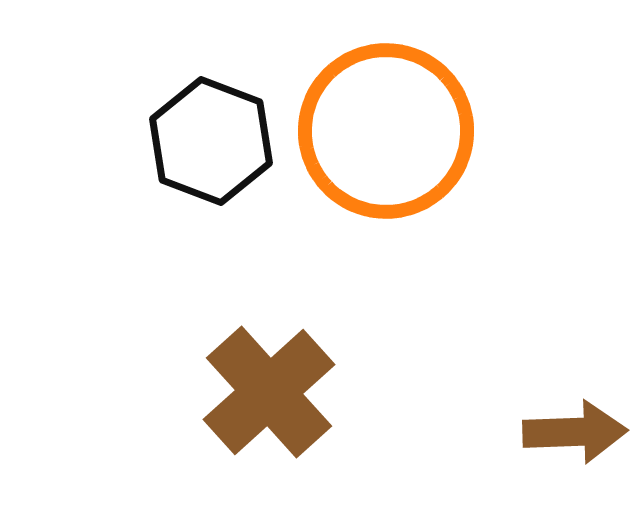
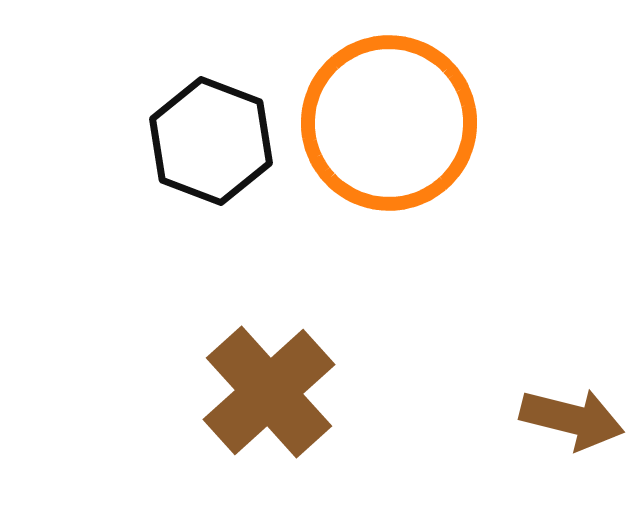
orange circle: moved 3 px right, 8 px up
brown arrow: moved 3 px left, 13 px up; rotated 16 degrees clockwise
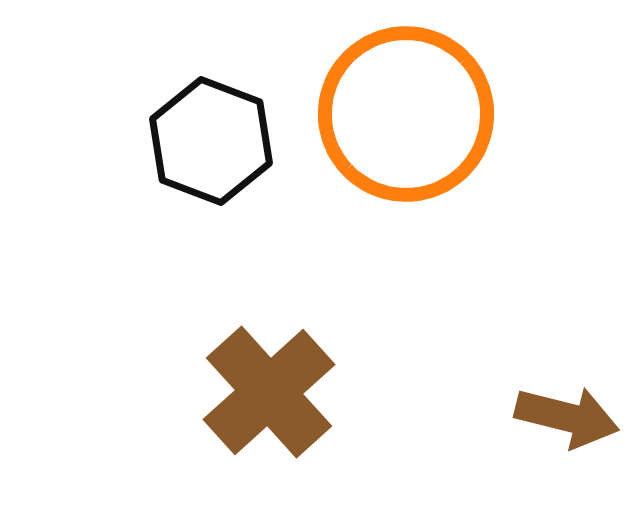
orange circle: moved 17 px right, 9 px up
brown arrow: moved 5 px left, 2 px up
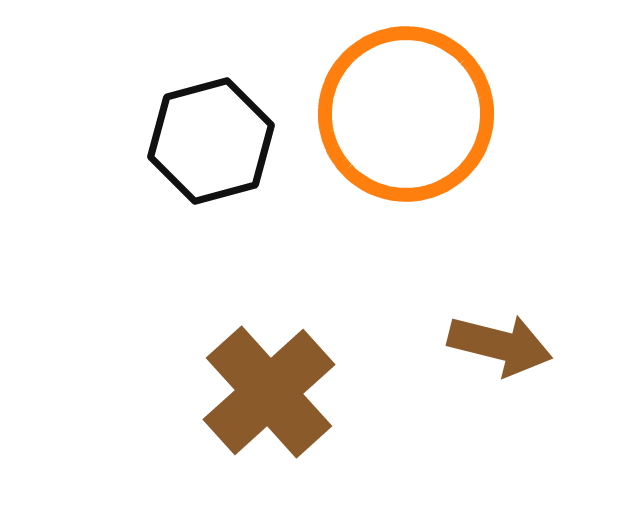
black hexagon: rotated 24 degrees clockwise
brown arrow: moved 67 px left, 72 px up
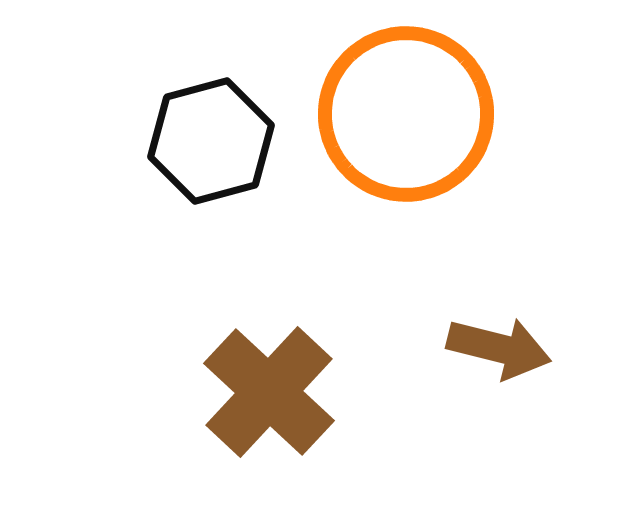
brown arrow: moved 1 px left, 3 px down
brown cross: rotated 5 degrees counterclockwise
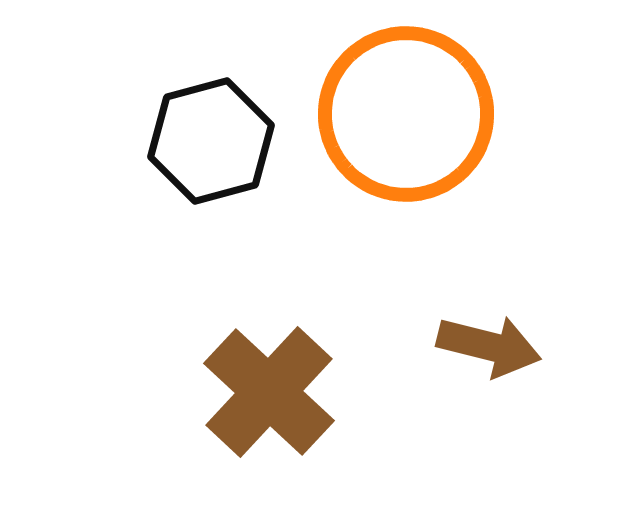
brown arrow: moved 10 px left, 2 px up
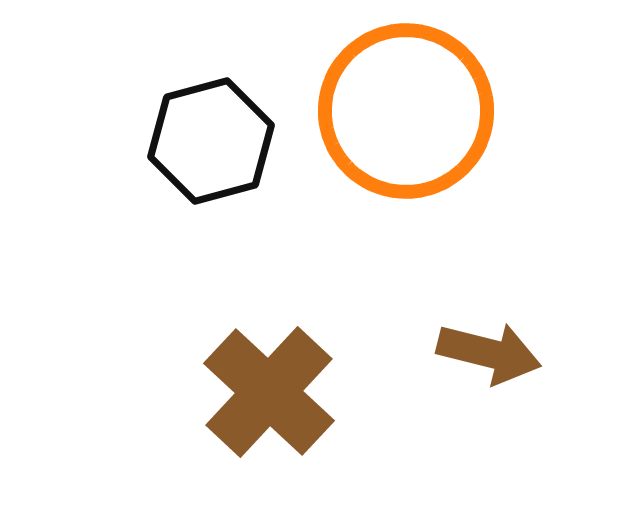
orange circle: moved 3 px up
brown arrow: moved 7 px down
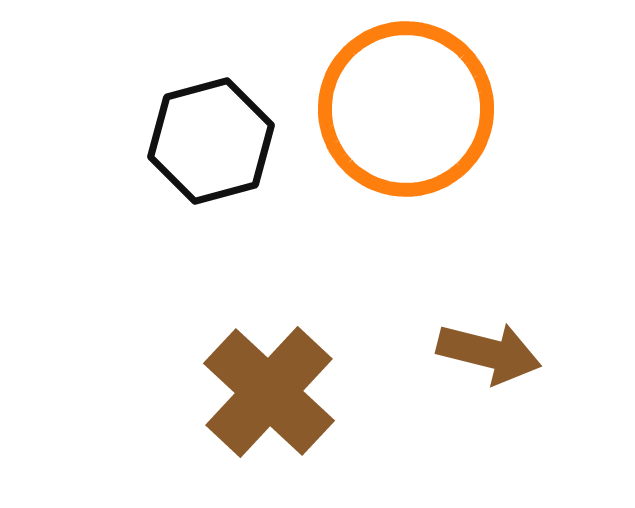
orange circle: moved 2 px up
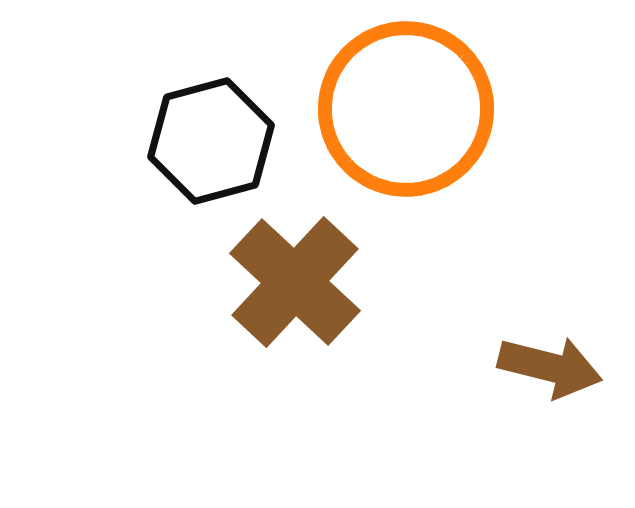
brown arrow: moved 61 px right, 14 px down
brown cross: moved 26 px right, 110 px up
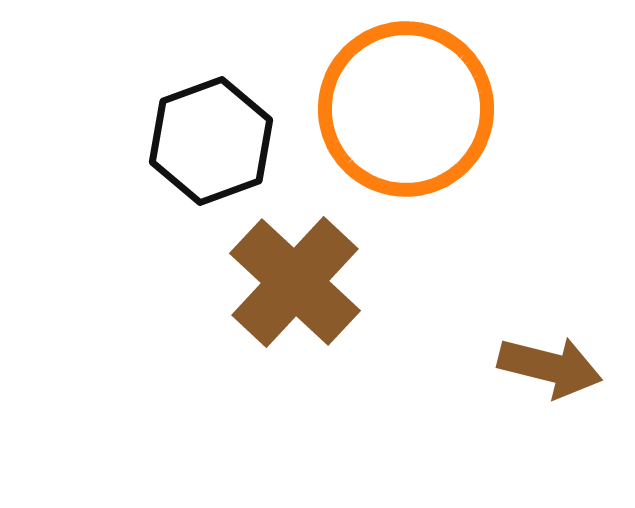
black hexagon: rotated 5 degrees counterclockwise
